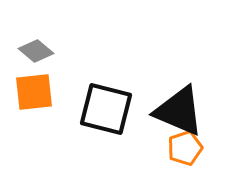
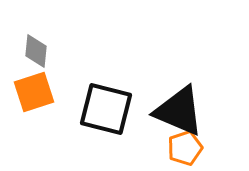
gray diamond: rotated 56 degrees clockwise
orange square: rotated 12 degrees counterclockwise
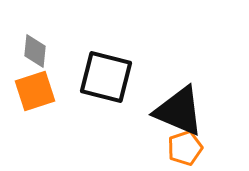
gray diamond: moved 1 px left
orange square: moved 1 px right, 1 px up
black square: moved 32 px up
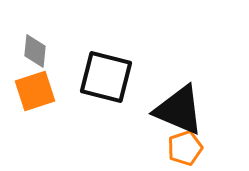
black triangle: moved 1 px up
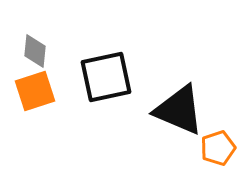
black square: rotated 26 degrees counterclockwise
orange pentagon: moved 33 px right
